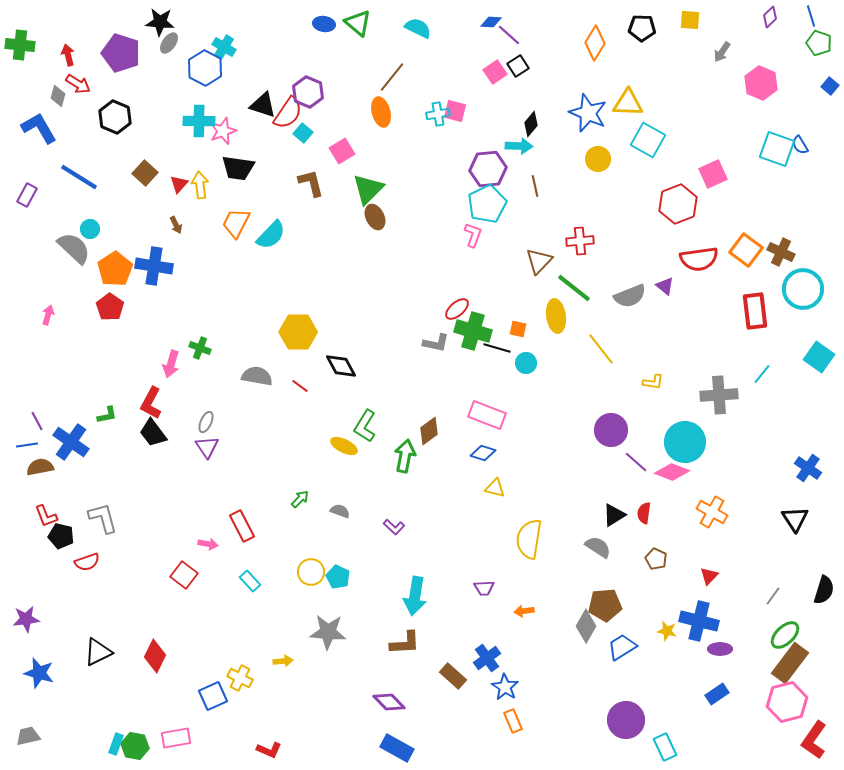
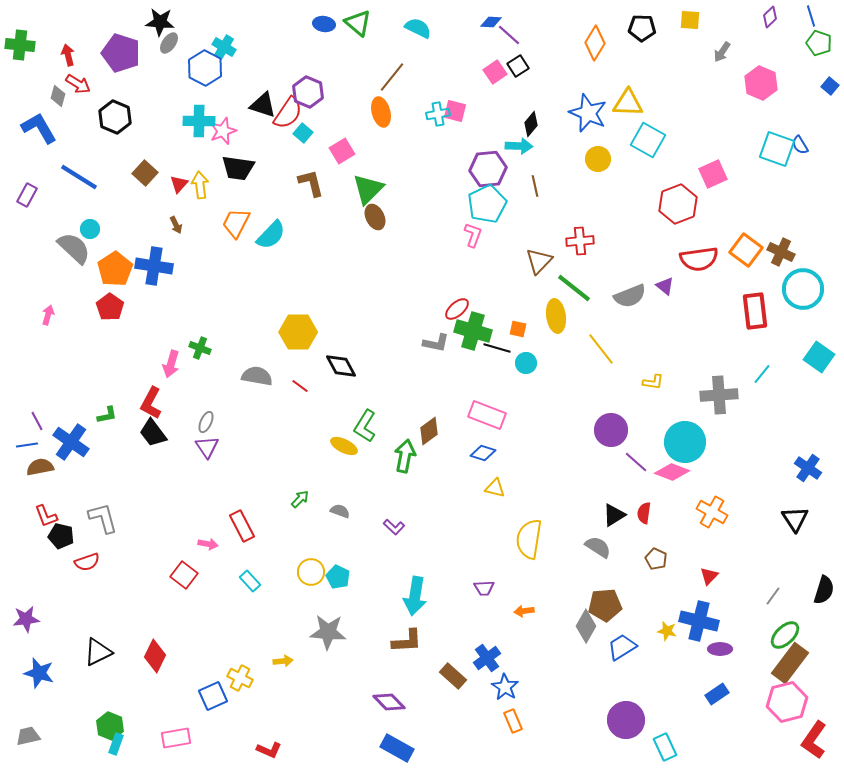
brown L-shape at (405, 643): moved 2 px right, 2 px up
green hexagon at (135, 746): moved 25 px left, 20 px up; rotated 12 degrees clockwise
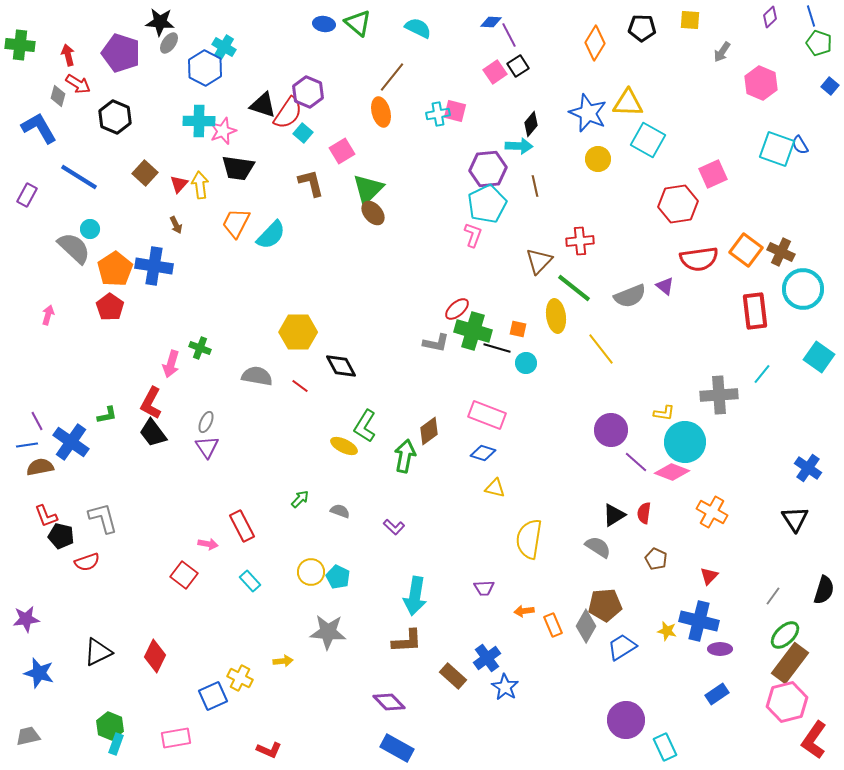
purple line at (509, 35): rotated 20 degrees clockwise
red hexagon at (678, 204): rotated 12 degrees clockwise
brown ellipse at (375, 217): moved 2 px left, 4 px up; rotated 15 degrees counterclockwise
yellow L-shape at (653, 382): moved 11 px right, 31 px down
orange rectangle at (513, 721): moved 40 px right, 96 px up
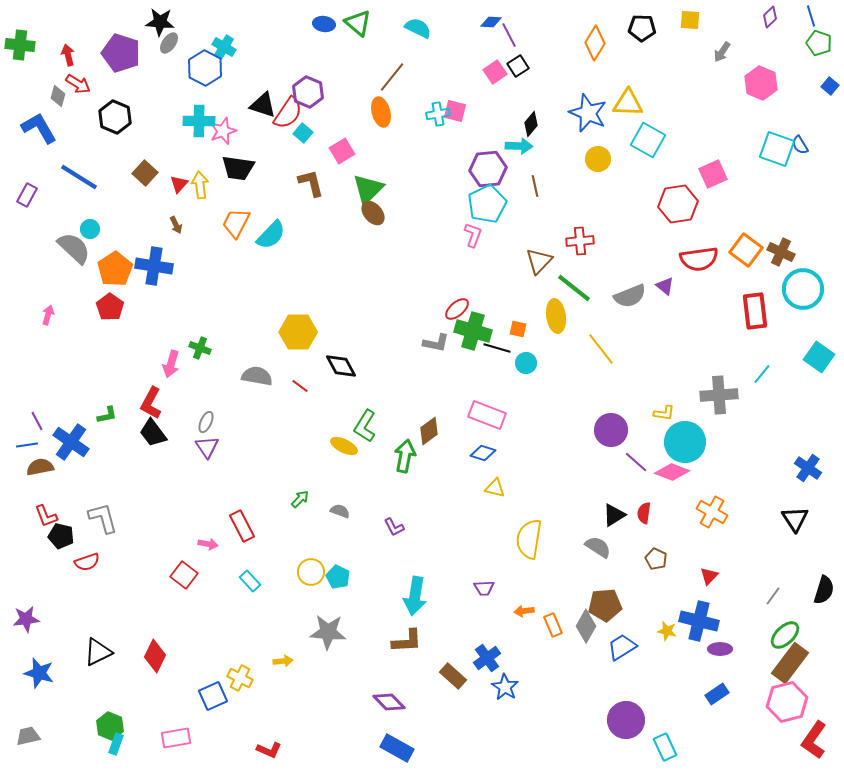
purple L-shape at (394, 527): rotated 20 degrees clockwise
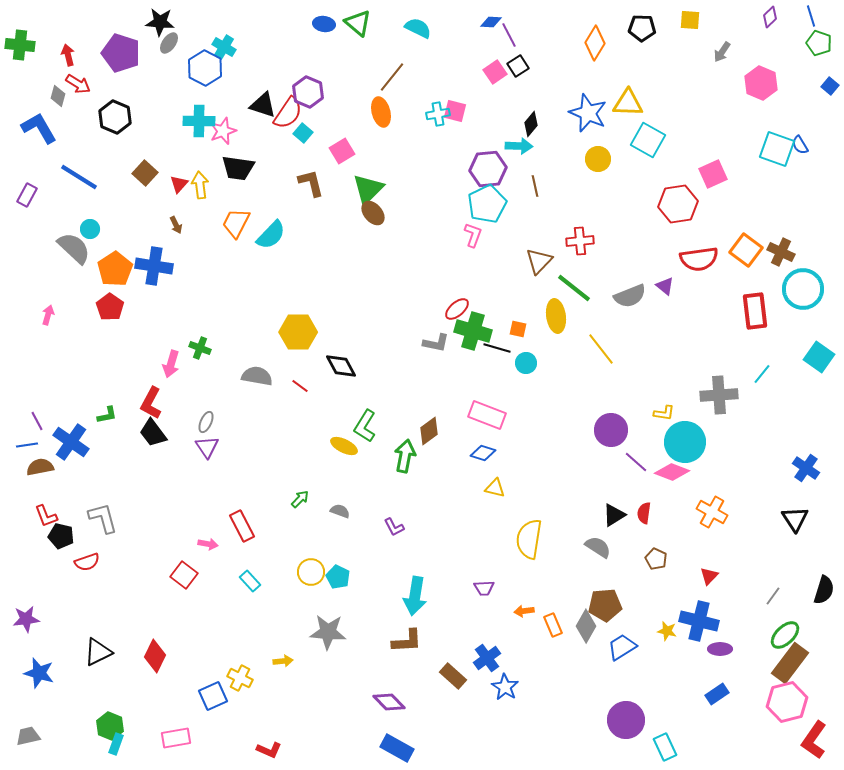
blue cross at (808, 468): moved 2 px left
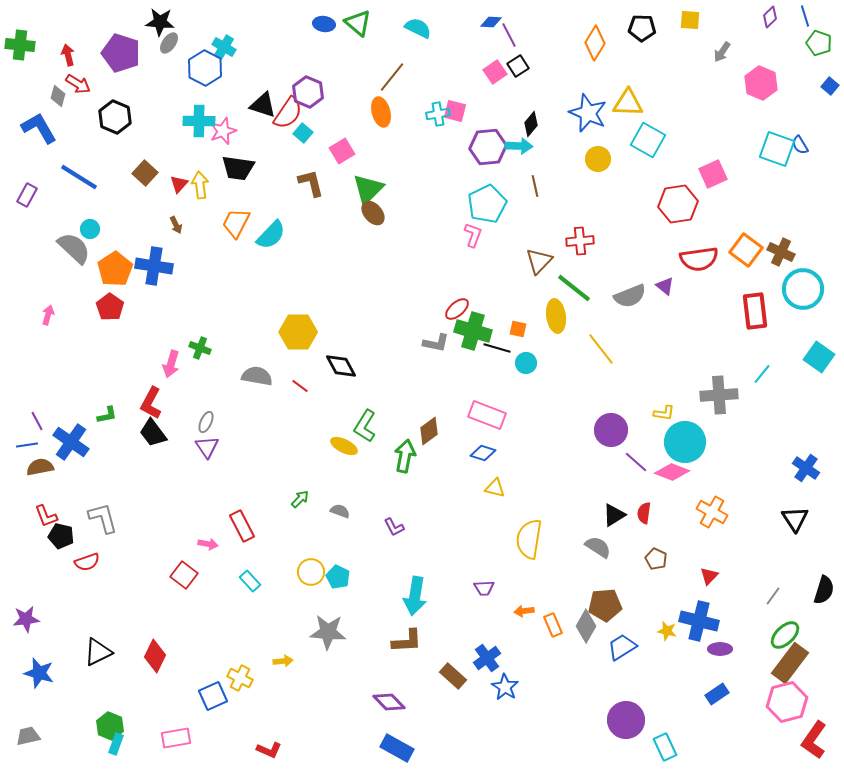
blue line at (811, 16): moved 6 px left
purple hexagon at (488, 169): moved 22 px up
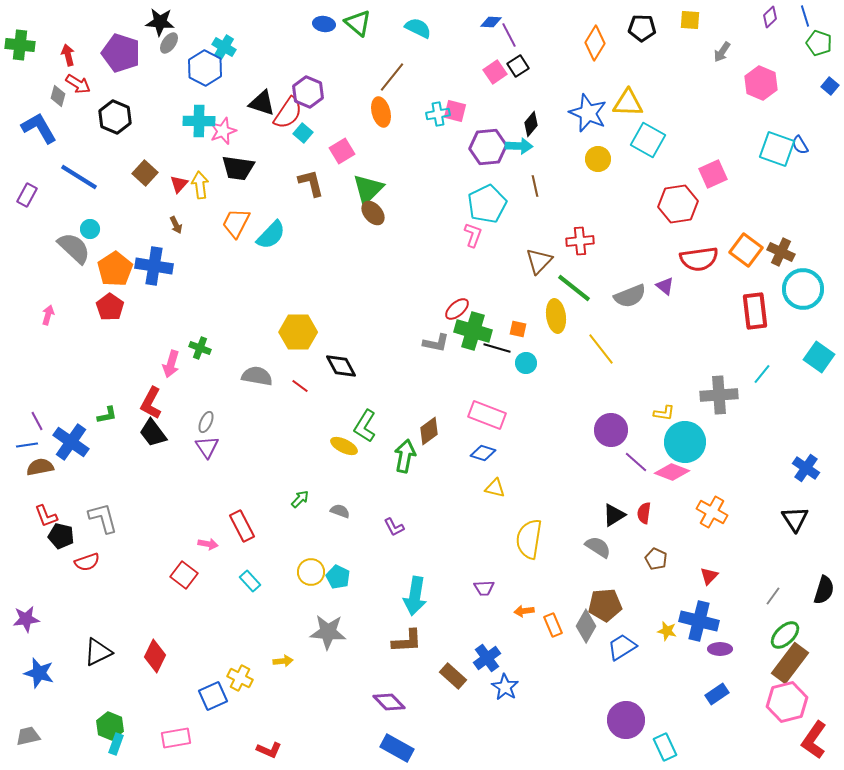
black triangle at (263, 105): moved 1 px left, 2 px up
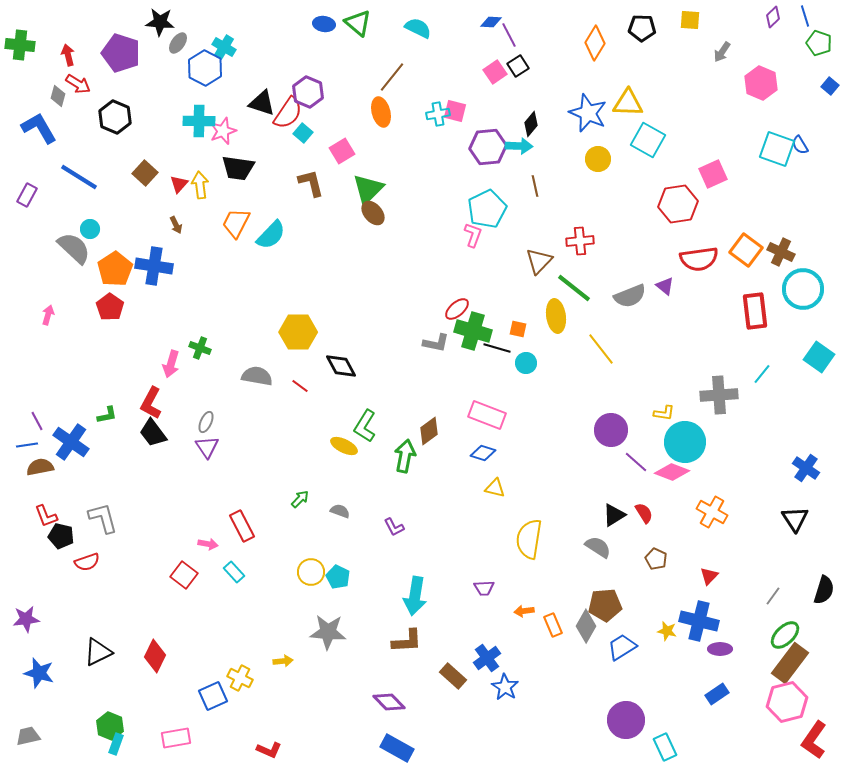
purple diamond at (770, 17): moved 3 px right
gray ellipse at (169, 43): moved 9 px right
cyan pentagon at (487, 204): moved 5 px down
red semicircle at (644, 513): rotated 140 degrees clockwise
cyan rectangle at (250, 581): moved 16 px left, 9 px up
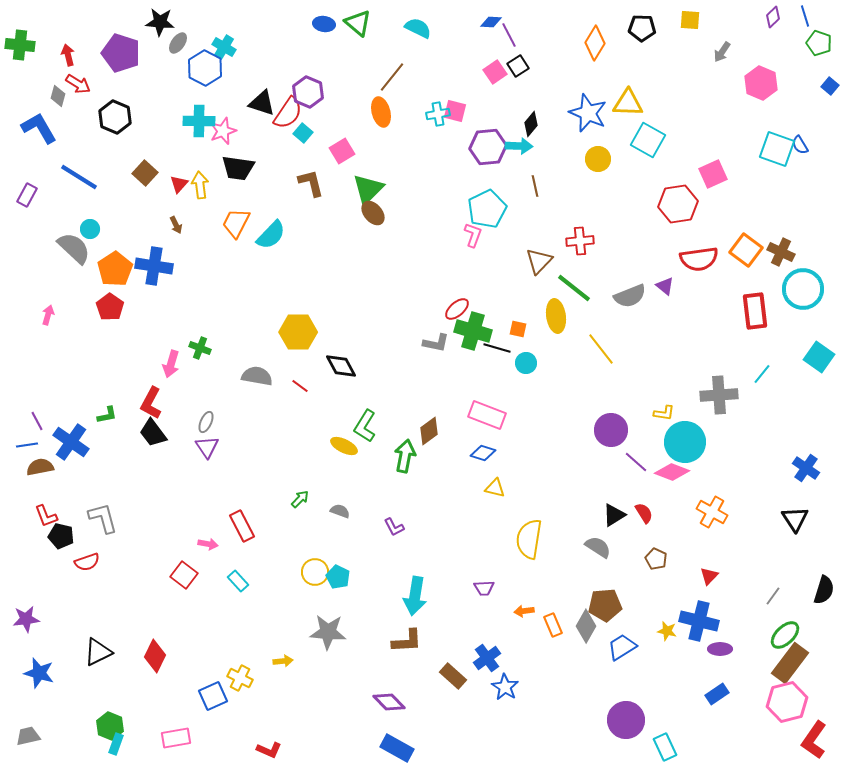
cyan rectangle at (234, 572): moved 4 px right, 9 px down
yellow circle at (311, 572): moved 4 px right
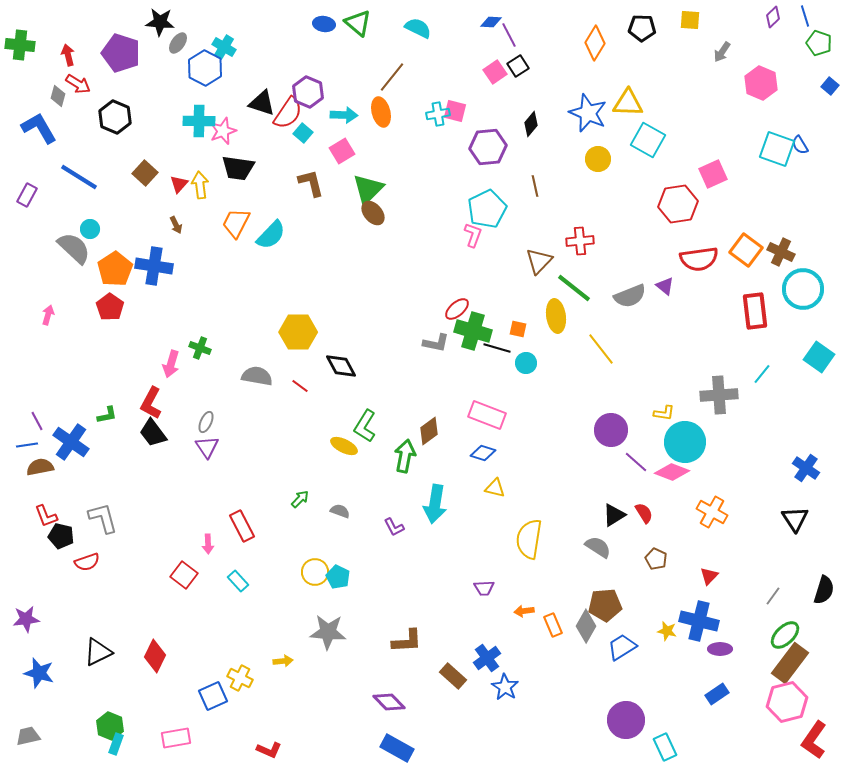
cyan arrow at (519, 146): moved 175 px left, 31 px up
pink arrow at (208, 544): rotated 78 degrees clockwise
cyan arrow at (415, 596): moved 20 px right, 92 px up
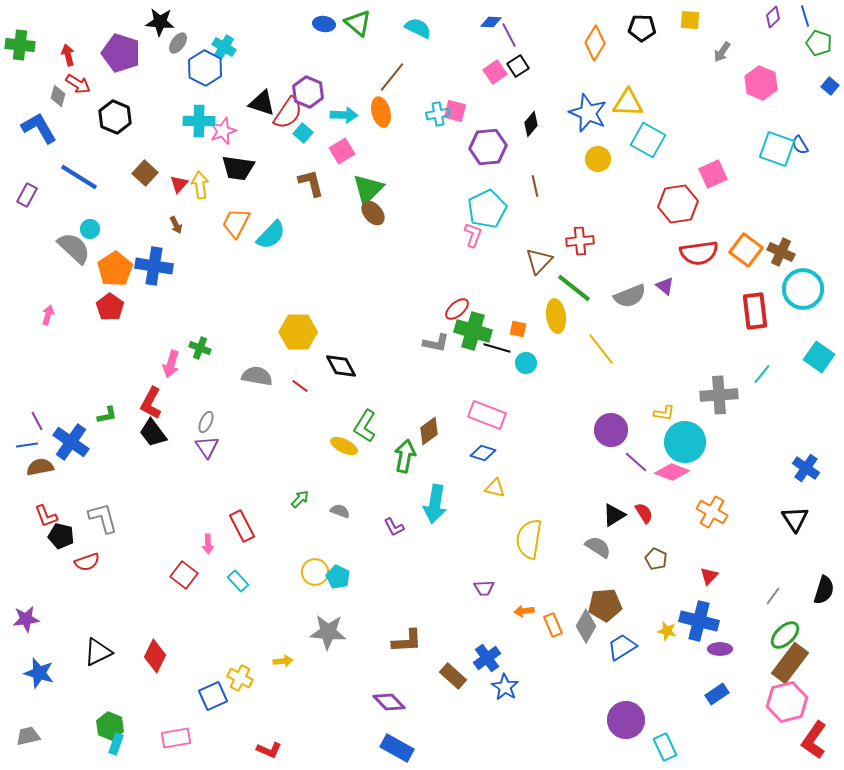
red semicircle at (699, 259): moved 6 px up
